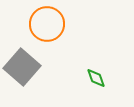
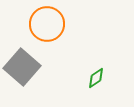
green diamond: rotated 75 degrees clockwise
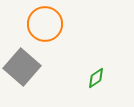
orange circle: moved 2 px left
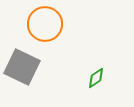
gray square: rotated 15 degrees counterclockwise
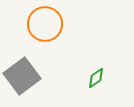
gray square: moved 9 px down; rotated 27 degrees clockwise
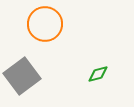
green diamond: moved 2 px right, 4 px up; rotated 20 degrees clockwise
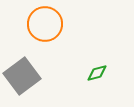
green diamond: moved 1 px left, 1 px up
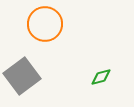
green diamond: moved 4 px right, 4 px down
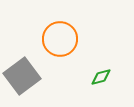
orange circle: moved 15 px right, 15 px down
